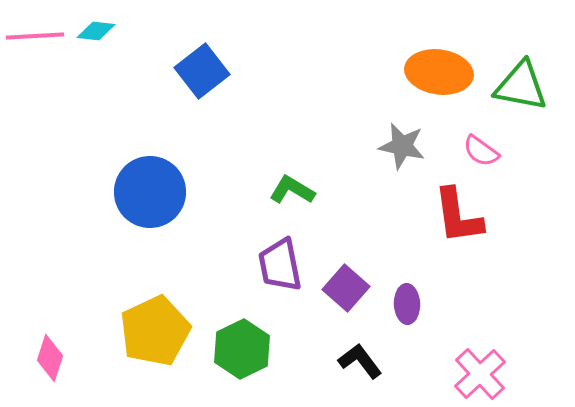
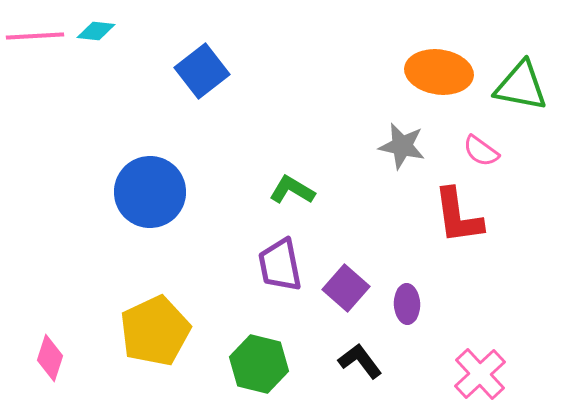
green hexagon: moved 17 px right, 15 px down; rotated 20 degrees counterclockwise
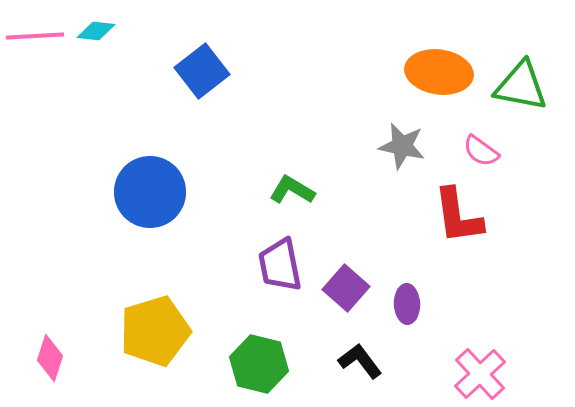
yellow pentagon: rotated 8 degrees clockwise
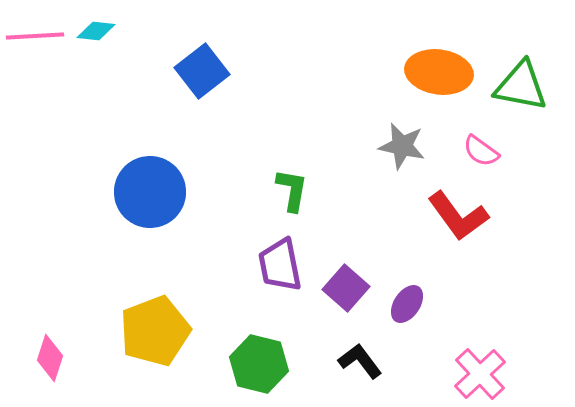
green L-shape: rotated 69 degrees clockwise
red L-shape: rotated 28 degrees counterclockwise
purple ellipse: rotated 36 degrees clockwise
yellow pentagon: rotated 4 degrees counterclockwise
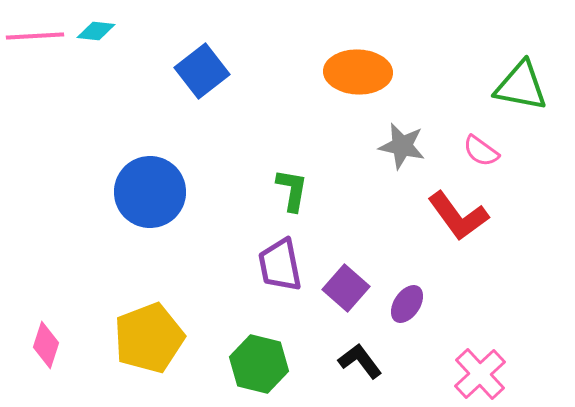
orange ellipse: moved 81 px left; rotated 6 degrees counterclockwise
yellow pentagon: moved 6 px left, 7 px down
pink diamond: moved 4 px left, 13 px up
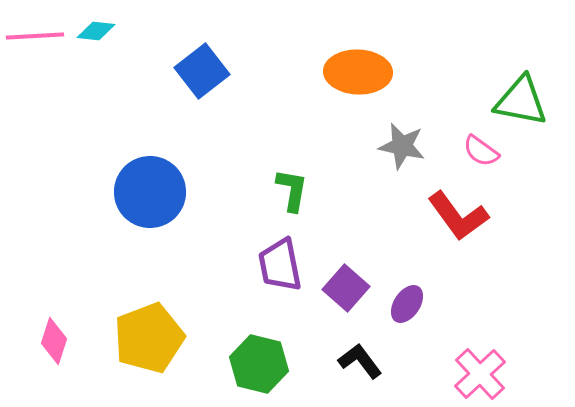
green triangle: moved 15 px down
pink diamond: moved 8 px right, 4 px up
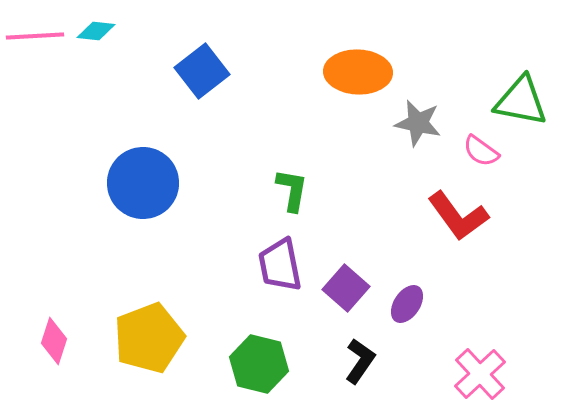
gray star: moved 16 px right, 23 px up
blue circle: moved 7 px left, 9 px up
black L-shape: rotated 72 degrees clockwise
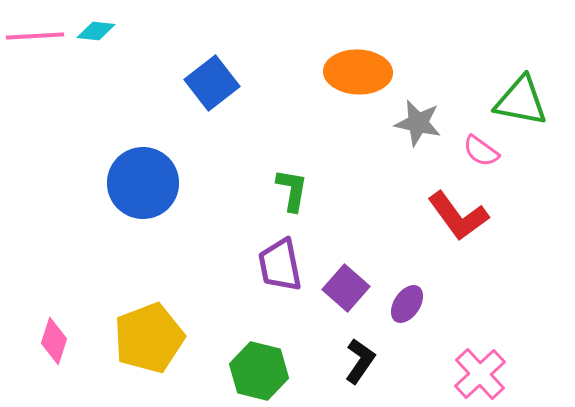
blue square: moved 10 px right, 12 px down
green hexagon: moved 7 px down
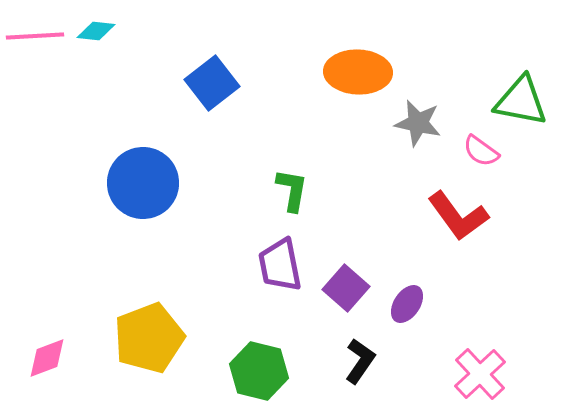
pink diamond: moved 7 px left, 17 px down; rotated 51 degrees clockwise
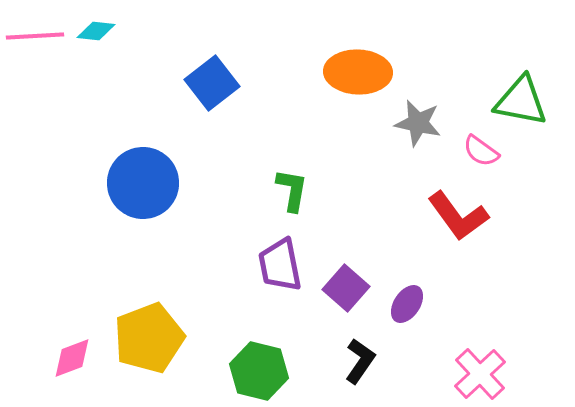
pink diamond: moved 25 px right
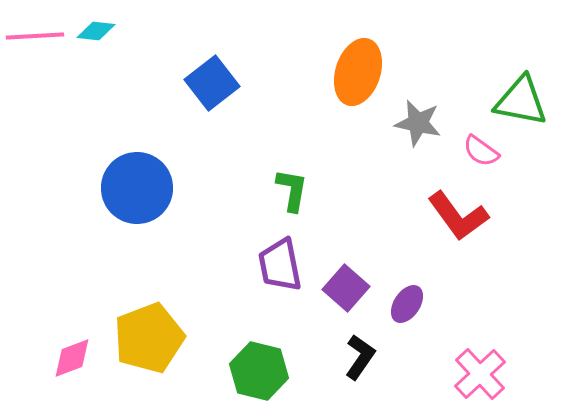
orange ellipse: rotated 74 degrees counterclockwise
blue circle: moved 6 px left, 5 px down
black L-shape: moved 4 px up
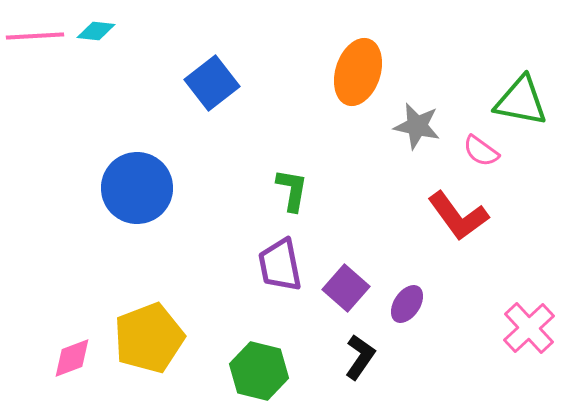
gray star: moved 1 px left, 3 px down
pink cross: moved 49 px right, 46 px up
